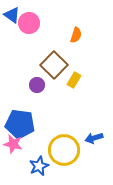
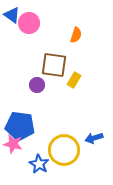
brown square: rotated 36 degrees counterclockwise
blue pentagon: moved 2 px down
blue star: moved 2 px up; rotated 18 degrees counterclockwise
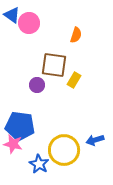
blue arrow: moved 1 px right, 2 px down
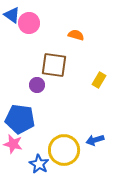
orange semicircle: rotated 91 degrees counterclockwise
yellow rectangle: moved 25 px right
blue pentagon: moved 7 px up
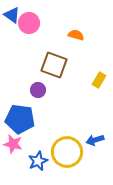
brown square: rotated 12 degrees clockwise
purple circle: moved 1 px right, 5 px down
yellow circle: moved 3 px right, 2 px down
blue star: moved 1 px left, 3 px up; rotated 18 degrees clockwise
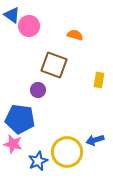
pink circle: moved 3 px down
orange semicircle: moved 1 px left
yellow rectangle: rotated 21 degrees counterclockwise
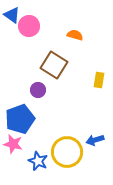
brown square: rotated 12 degrees clockwise
blue pentagon: rotated 28 degrees counterclockwise
blue star: rotated 24 degrees counterclockwise
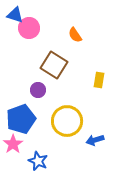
blue triangle: moved 3 px right; rotated 18 degrees counterclockwise
pink circle: moved 2 px down
orange semicircle: rotated 140 degrees counterclockwise
blue pentagon: moved 1 px right
pink star: rotated 24 degrees clockwise
yellow circle: moved 31 px up
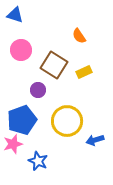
pink circle: moved 8 px left, 22 px down
orange semicircle: moved 4 px right, 1 px down
yellow rectangle: moved 15 px left, 8 px up; rotated 56 degrees clockwise
blue pentagon: moved 1 px right, 1 px down
pink star: rotated 18 degrees clockwise
